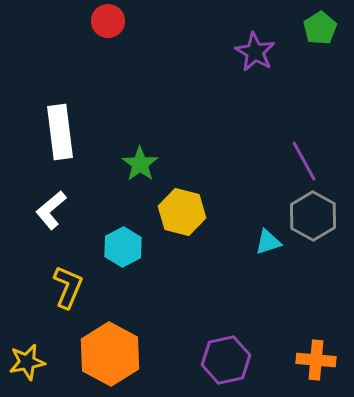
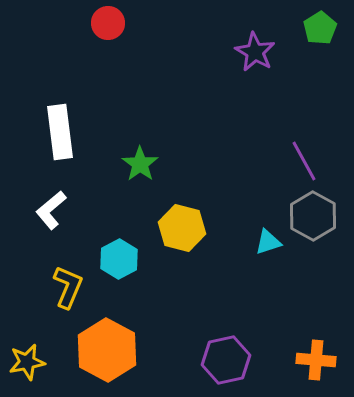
red circle: moved 2 px down
yellow hexagon: moved 16 px down
cyan hexagon: moved 4 px left, 12 px down
orange hexagon: moved 3 px left, 4 px up
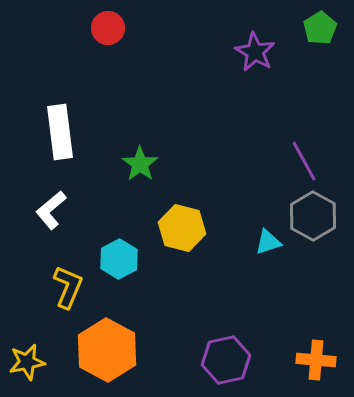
red circle: moved 5 px down
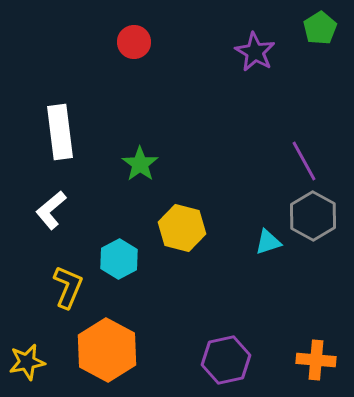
red circle: moved 26 px right, 14 px down
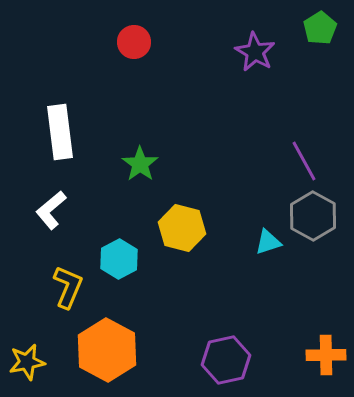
orange cross: moved 10 px right, 5 px up; rotated 6 degrees counterclockwise
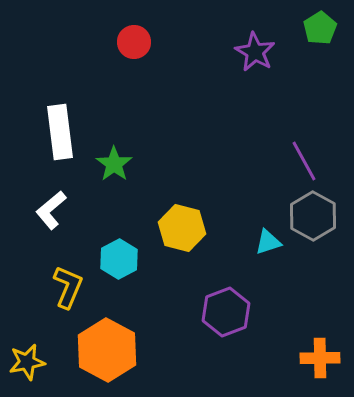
green star: moved 26 px left
orange cross: moved 6 px left, 3 px down
purple hexagon: moved 48 px up; rotated 9 degrees counterclockwise
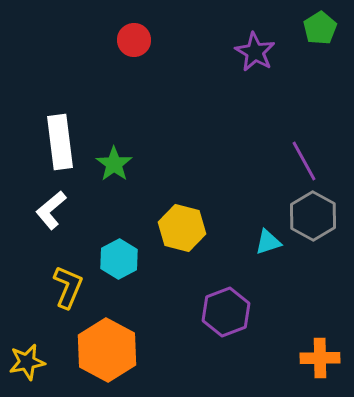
red circle: moved 2 px up
white rectangle: moved 10 px down
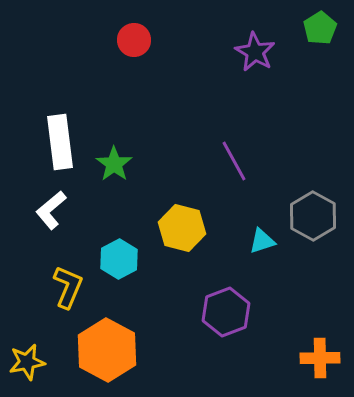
purple line: moved 70 px left
cyan triangle: moved 6 px left, 1 px up
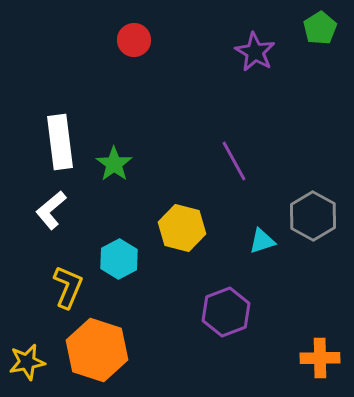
orange hexagon: moved 10 px left; rotated 10 degrees counterclockwise
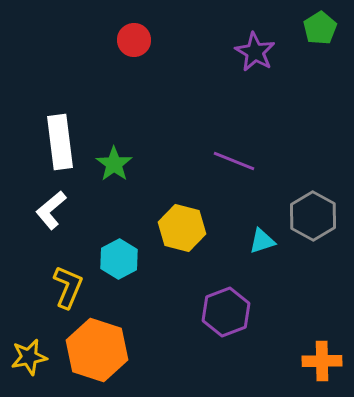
purple line: rotated 39 degrees counterclockwise
orange cross: moved 2 px right, 3 px down
yellow star: moved 2 px right, 5 px up
